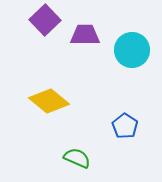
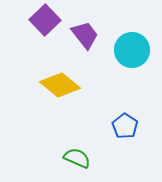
purple trapezoid: rotated 52 degrees clockwise
yellow diamond: moved 11 px right, 16 px up
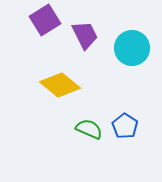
purple square: rotated 12 degrees clockwise
purple trapezoid: rotated 12 degrees clockwise
cyan circle: moved 2 px up
green semicircle: moved 12 px right, 29 px up
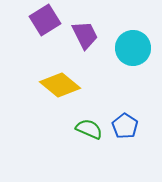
cyan circle: moved 1 px right
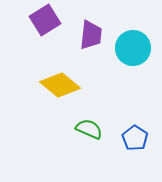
purple trapezoid: moved 6 px right; rotated 32 degrees clockwise
blue pentagon: moved 10 px right, 12 px down
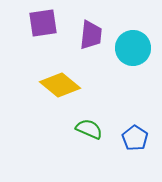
purple square: moved 2 px left, 3 px down; rotated 24 degrees clockwise
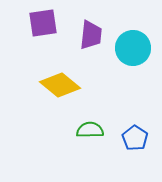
green semicircle: moved 1 px right, 1 px down; rotated 24 degrees counterclockwise
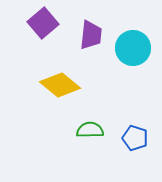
purple square: rotated 32 degrees counterclockwise
blue pentagon: rotated 15 degrees counterclockwise
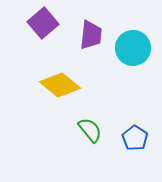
green semicircle: rotated 52 degrees clockwise
blue pentagon: rotated 15 degrees clockwise
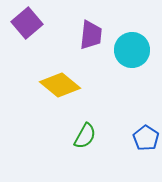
purple square: moved 16 px left
cyan circle: moved 1 px left, 2 px down
green semicircle: moved 5 px left, 6 px down; rotated 68 degrees clockwise
blue pentagon: moved 11 px right
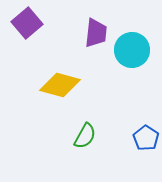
purple trapezoid: moved 5 px right, 2 px up
yellow diamond: rotated 24 degrees counterclockwise
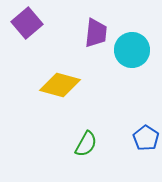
green semicircle: moved 1 px right, 8 px down
